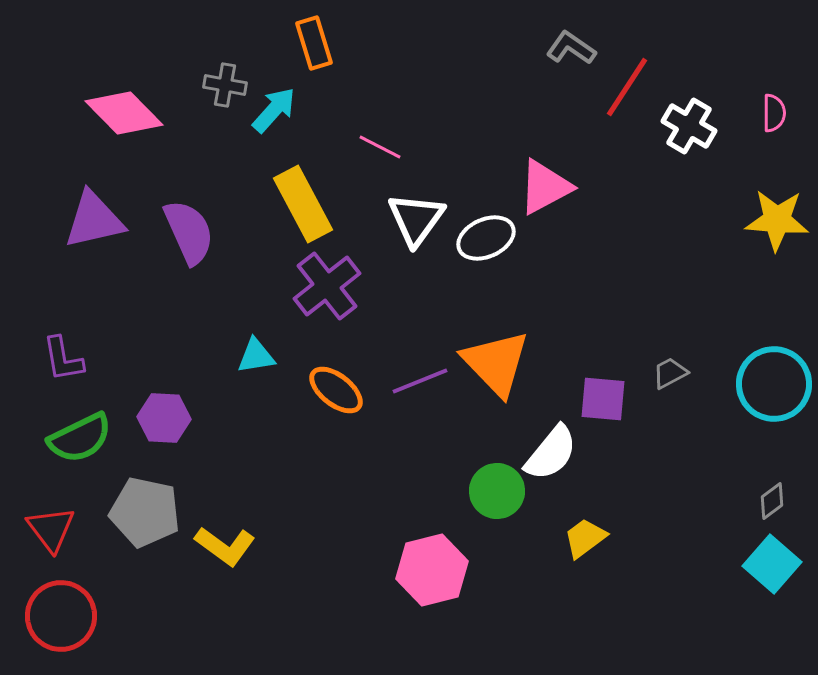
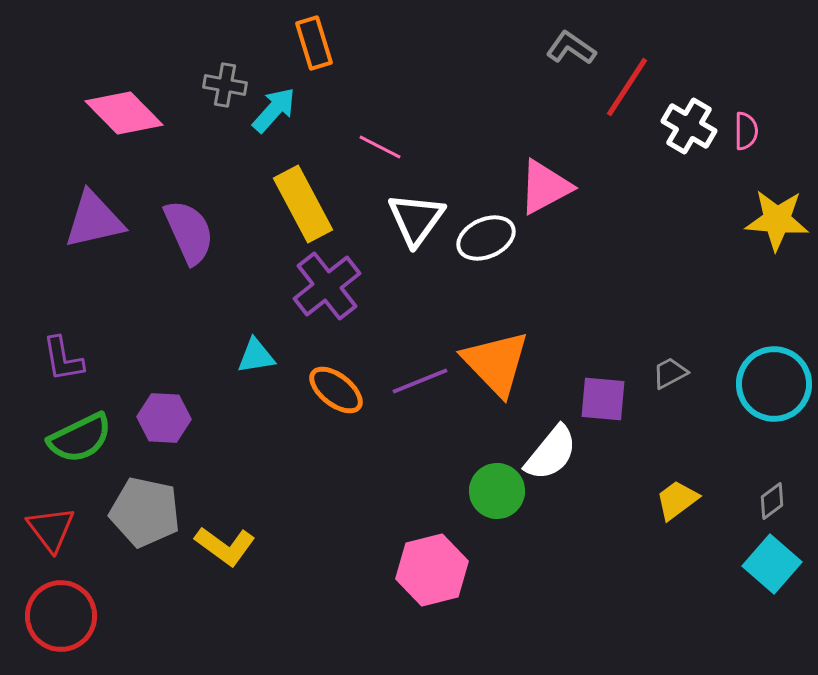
pink semicircle: moved 28 px left, 18 px down
yellow trapezoid: moved 92 px right, 38 px up
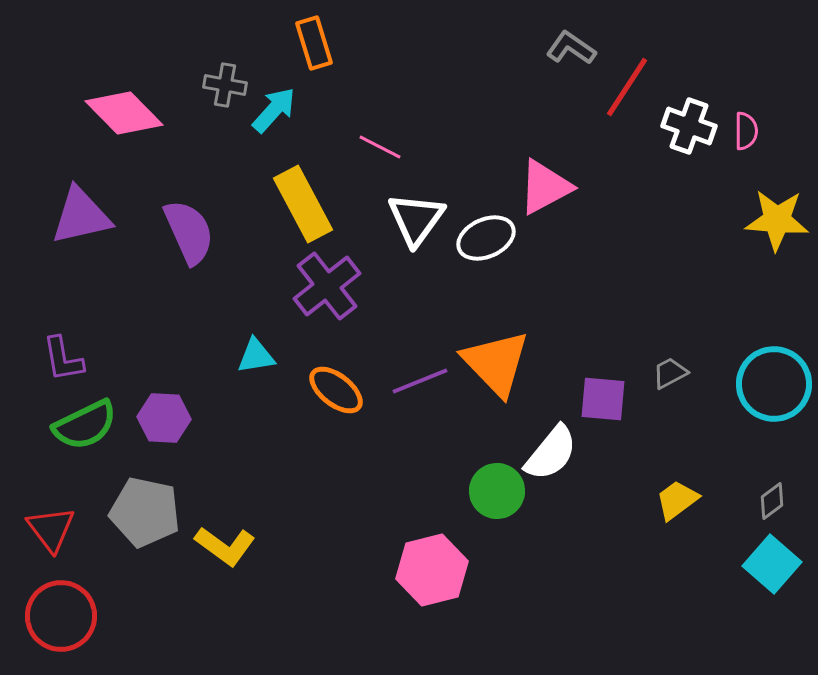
white cross: rotated 10 degrees counterclockwise
purple triangle: moved 13 px left, 4 px up
green semicircle: moved 5 px right, 13 px up
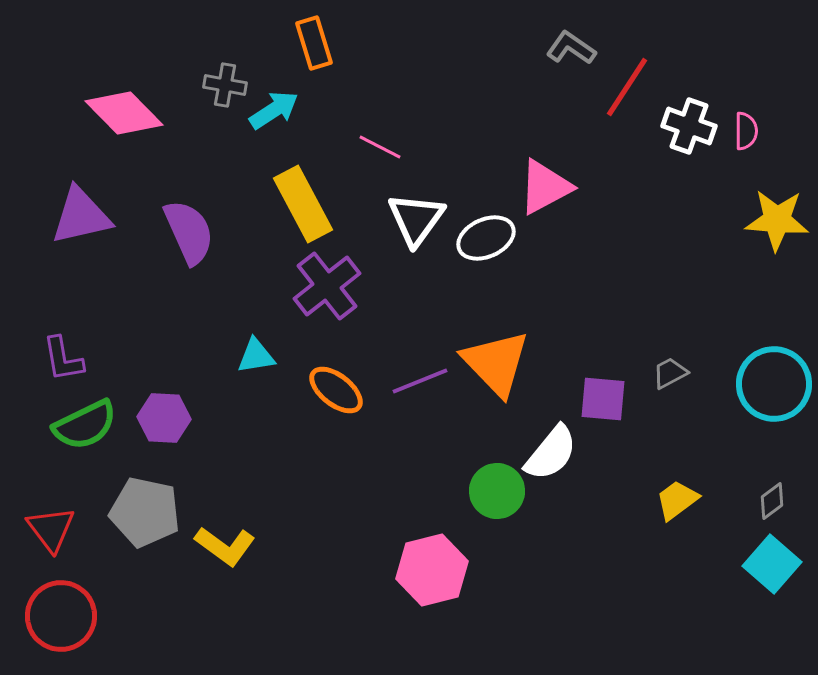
cyan arrow: rotated 15 degrees clockwise
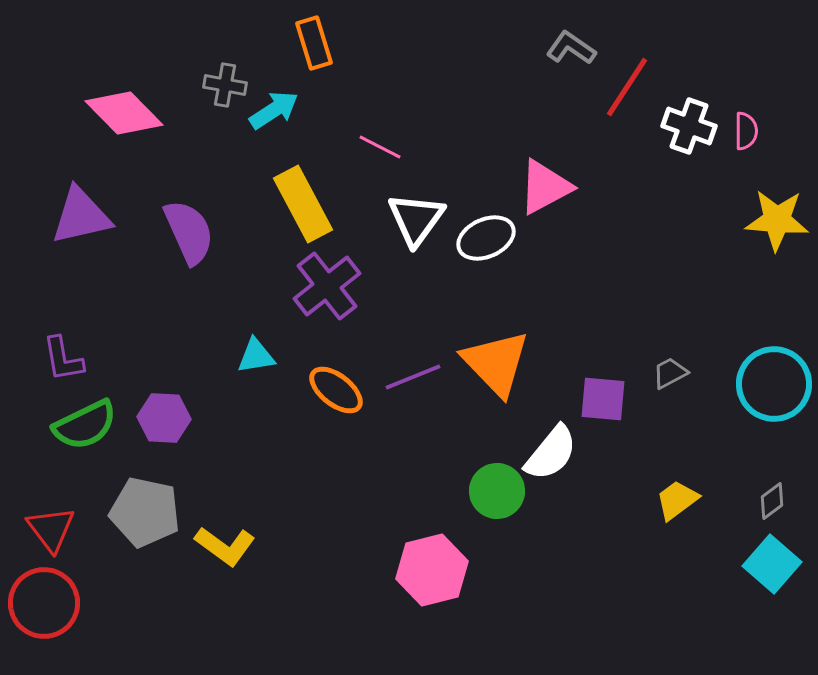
purple line: moved 7 px left, 4 px up
red circle: moved 17 px left, 13 px up
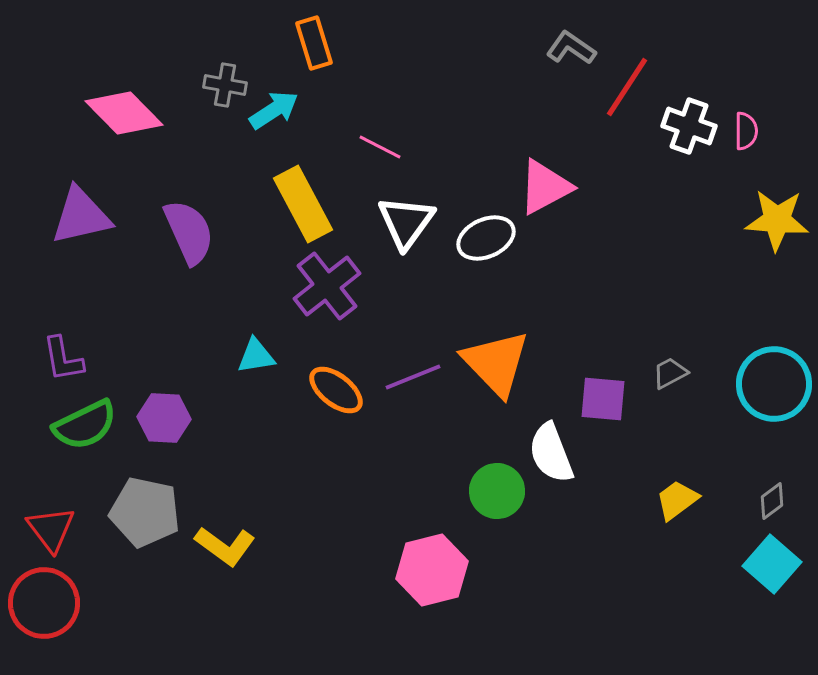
white triangle: moved 10 px left, 3 px down
white semicircle: rotated 120 degrees clockwise
